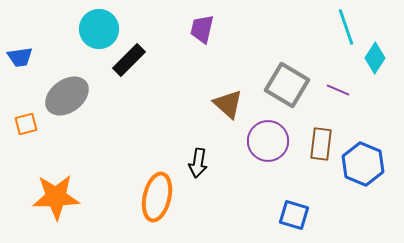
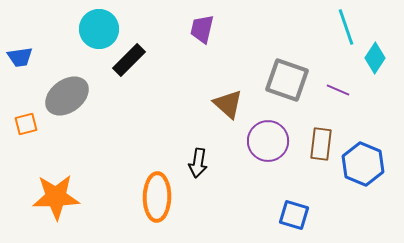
gray square: moved 5 px up; rotated 12 degrees counterclockwise
orange ellipse: rotated 12 degrees counterclockwise
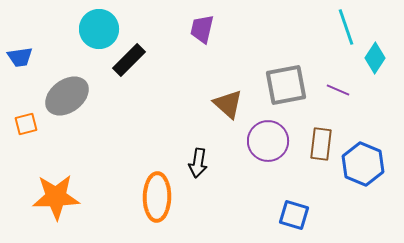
gray square: moved 1 px left, 5 px down; rotated 30 degrees counterclockwise
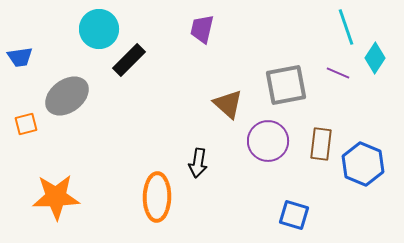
purple line: moved 17 px up
